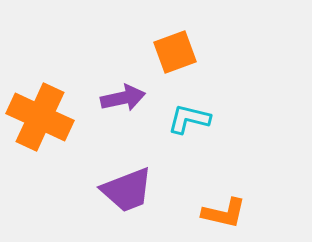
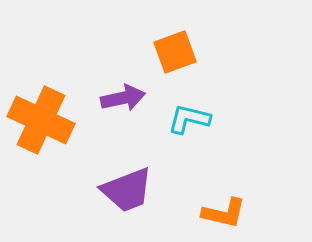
orange cross: moved 1 px right, 3 px down
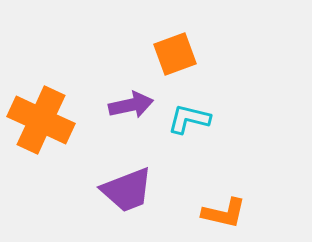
orange square: moved 2 px down
purple arrow: moved 8 px right, 7 px down
